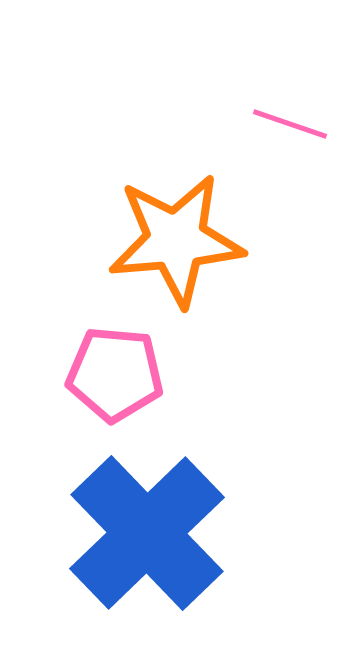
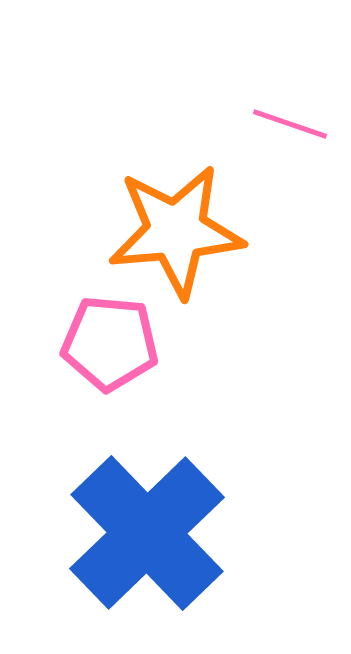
orange star: moved 9 px up
pink pentagon: moved 5 px left, 31 px up
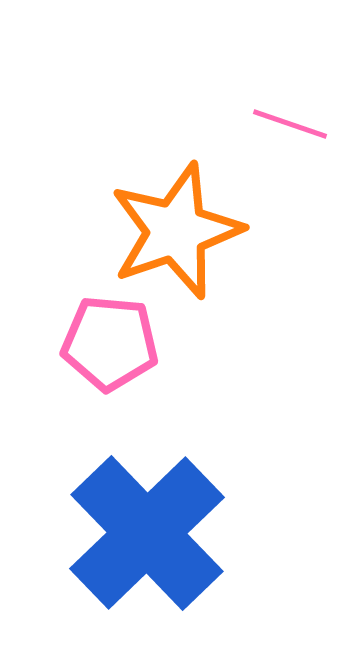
orange star: rotated 14 degrees counterclockwise
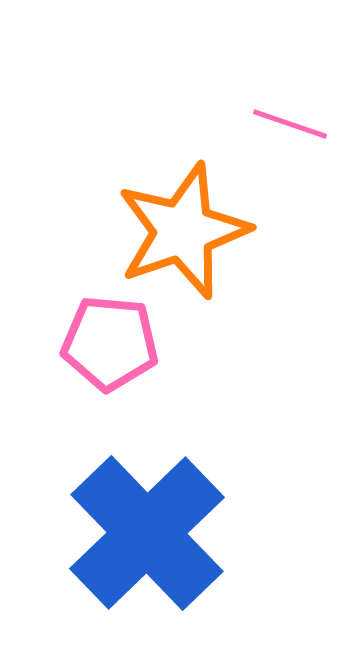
orange star: moved 7 px right
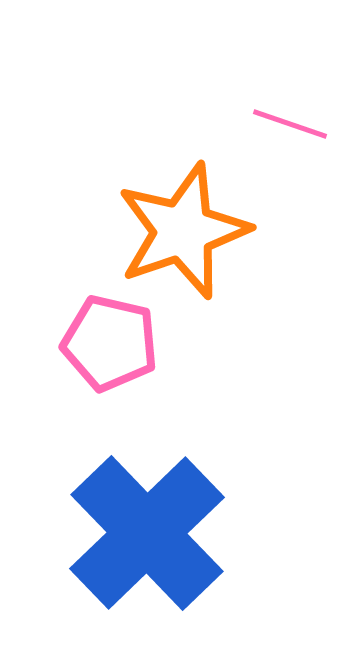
pink pentagon: rotated 8 degrees clockwise
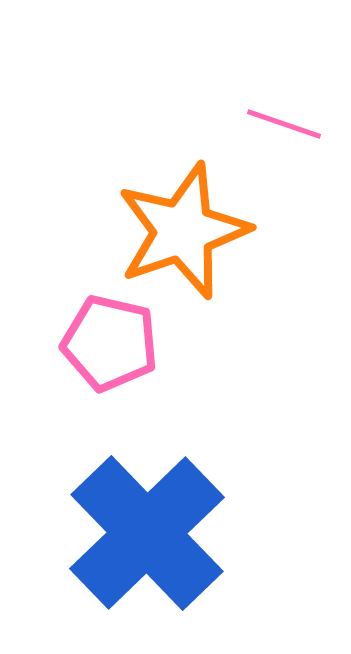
pink line: moved 6 px left
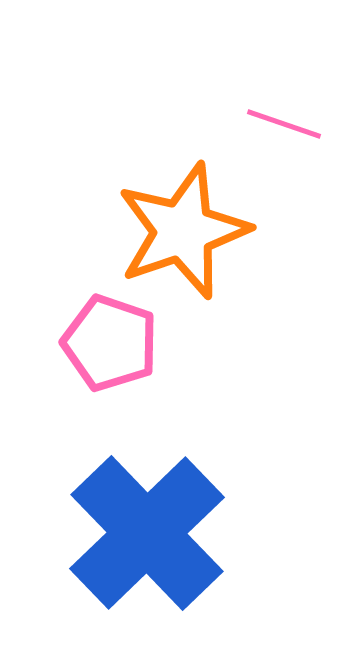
pink pentagon: rotated 6 degrees clockwise
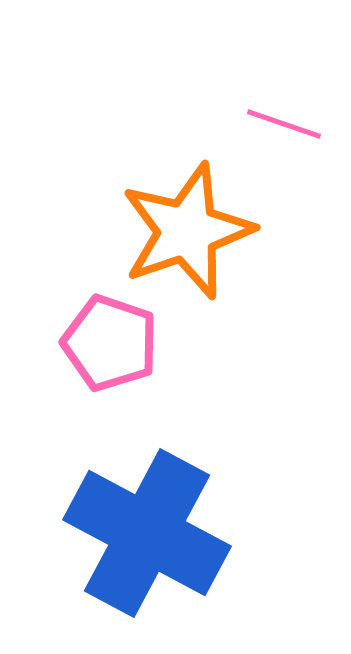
orange star: moved 4 px right
blue cross: rotated 18 degrees counterclockwise
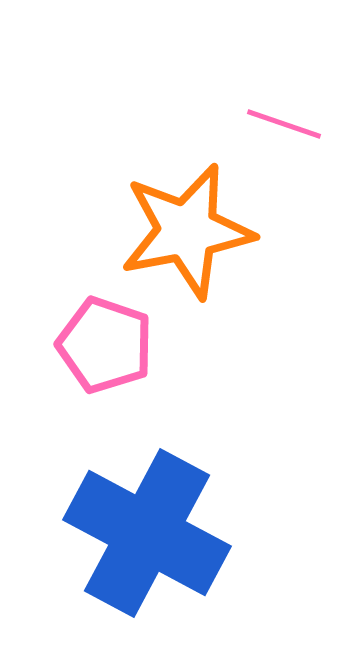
orange star: rotated 8 degrees clockwise
pink pentagon: moved 5 px left, 2 px down
